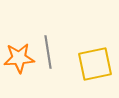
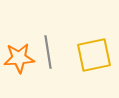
yellow square: moved 1 px left, 9 px up
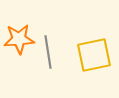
orange star: moved 19 px up
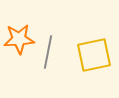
gray line: rotated 20 degrees clockwise
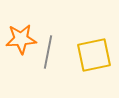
orange star: moved 2 px right
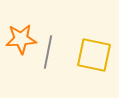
yellow square: rotated 24 degrees clockwise
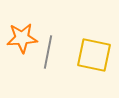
orange star: moved 1 px right, 1 px up
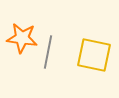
orange star: rotated 12 degrees clockwise
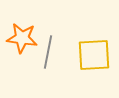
yellow square: rotated 15 degrees counterclockwise
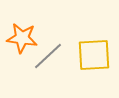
gray line: moved 4 px down; rotated 36 degrees clockwise
